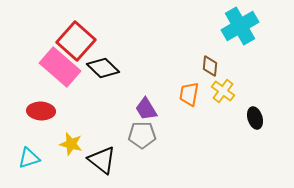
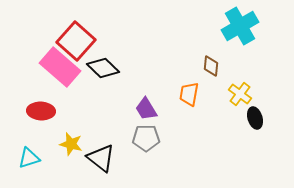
brown diamond: moved 1 px right
yellow cross: moved 17 px right, 3 px down
gray pentagon: moved 4 px right, 3 px down
black triangle: moved 1 px left, 2 px up
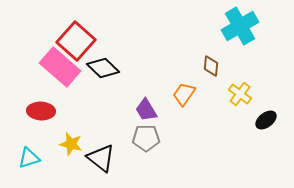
orange trapezoid: moved 5 px left; rotated 25 degrees clockwise
purple trapezoid: moved 1 px down
black ellipse: moved 11 px right, 2 px down; rotated 70 degrees clockwise
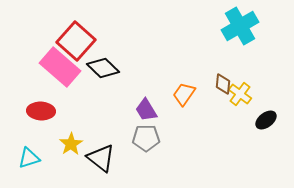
brown diamond: moved 12 px right, 18 px down
yellow star: rotated 25 degrees clockwise
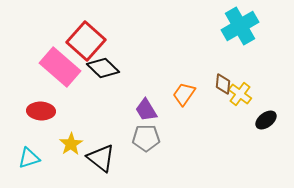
red square: moved 10 px right
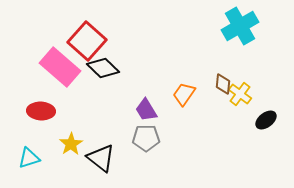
red square: moved 1 px right
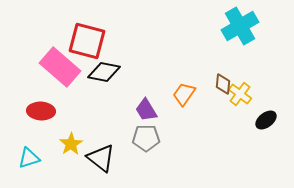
red square: rotated 27 degrees counterclockwise
black diamond: moved 1 px right, 4 px down; rotated 32 degrees counterclockwise
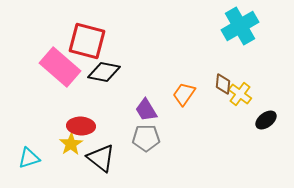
red ellipse: moved 40 px right, 15 px down
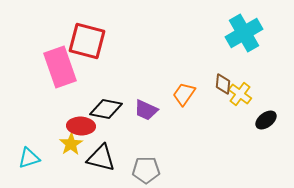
cyan cross: moved 4 px right, 7 px down
pink rectangle: rotated 30 degrees clockwise
black diamond: moved 2 px right, 37 px down
purple trapezoid: rotated 35 degrees counterclockwise
gray pentagon: moved 32 px down
black triangle: rotated 24 degrees counterclockwise
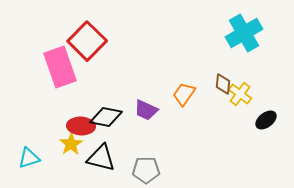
red square: rotated 30 degrees clockwise
black diamond: moved 8 px down
